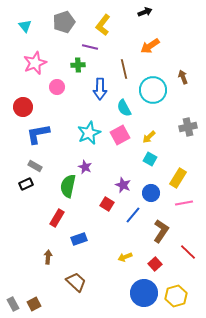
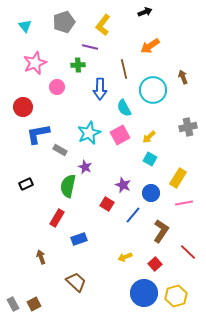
gray rectangle at (35, 166): moved 25 px right, 16 px up
brown arrow at (48, 257): moved 7 px left; rotated 24 degrees counterclockwise
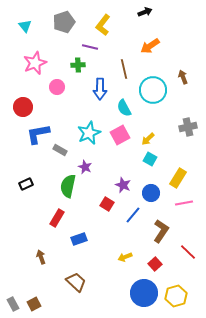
yellow arrow at (149, 137): moved 1 px left, 2 px down
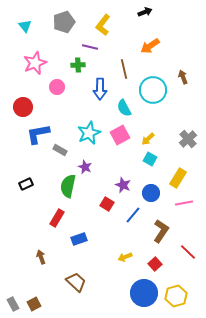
gray cross at (188, 127): moved 12 px down; rotated 30 degrees counterclockwise
